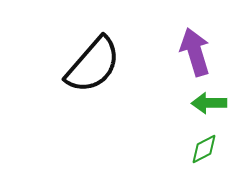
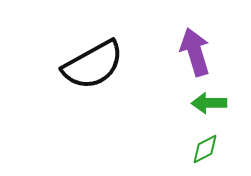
black semicircle: rotated 20 degrees clockwise
green diamond: moved 1 px right
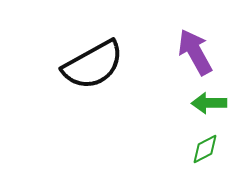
purple arrow: rotated 12 degrees counterclockwise
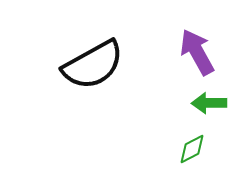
purple arrow: moved 2 px right
green diamond: moved 13 px left
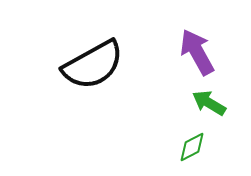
green arrow: rotated 32 degrees clockwise
green diamond: moved 2 px up
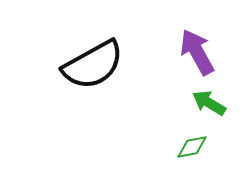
green diamond: rotated 16 degrees clockwise
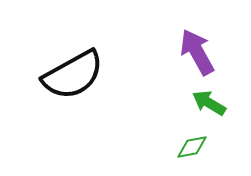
black semicircle: moved 20 px left, 10 px down
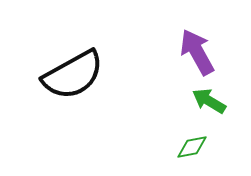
green arrow: moved 2 px up
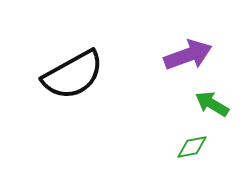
purple arrow: moved 9 px left, 3 px down; rotated 99 degrees clockwise
green arrow: moved 3 px right, 3 px down
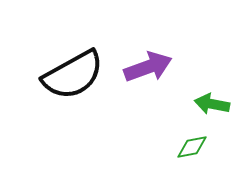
purple arrow: moved 40 px left, 12 px down
green arrow: rotated 20 degrees counterclockwise
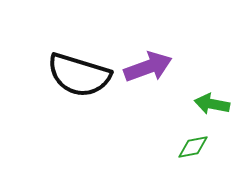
black semicircle: moved 6 px right; rotated 46 degrees clockwise
green diamond: moved 1 px right
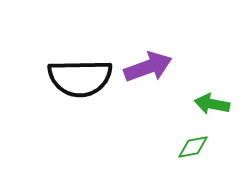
black semicircle: moved 1 px right, 3 px down; rotated 18 degrees counterclockwise
